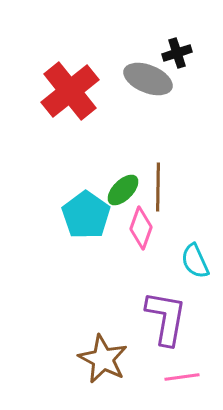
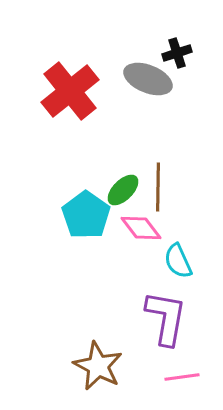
pink diamond: rotated 57 degrees counterclockwise
cyan semicircle: moved 17 px left
brown star: moved 5 px left, 7 px down
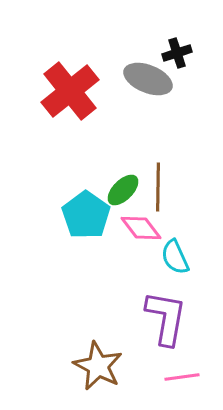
cyan semicircle: moved 3 px left, 4 px up
